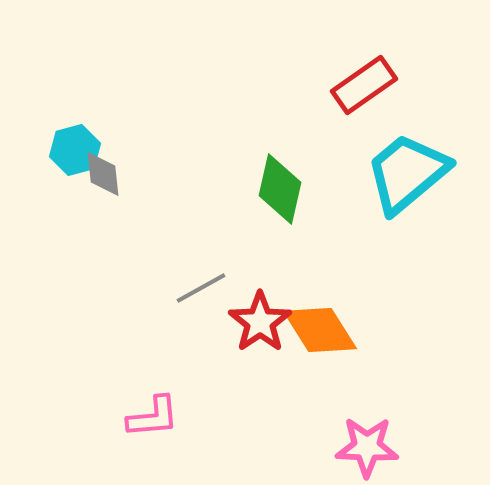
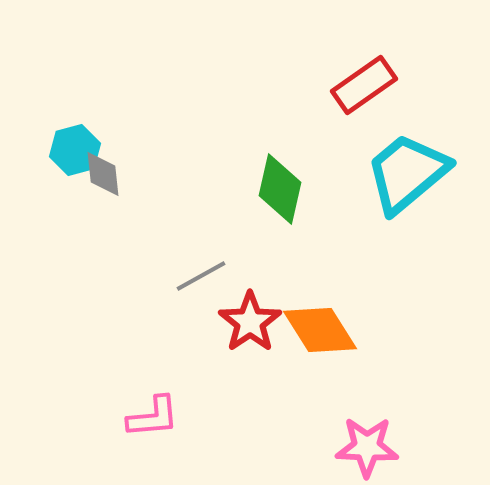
gray line: moved 12 px up
red star: moved 10 px left
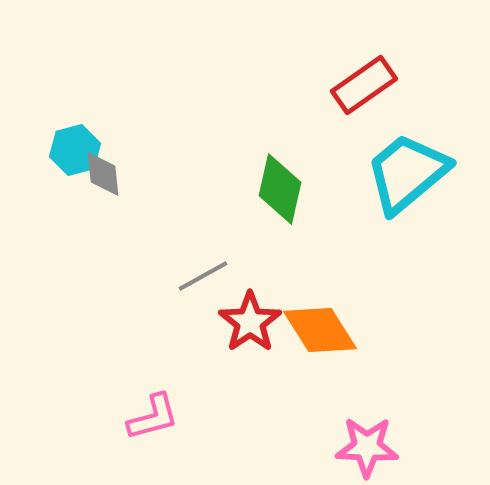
gray line: moved 2 px right
pink L-shape: rotated 10 degrees counterclockwise
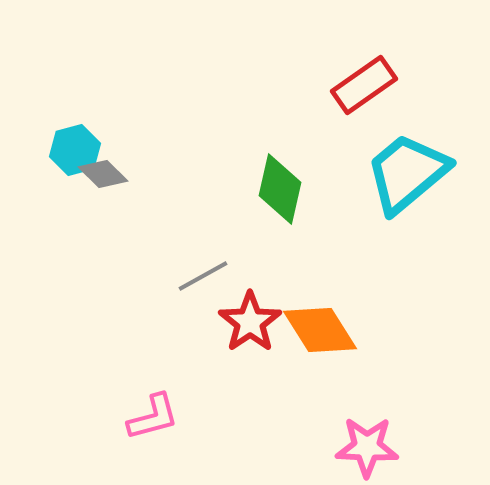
gray diamond: rotated 39 degrees counterclockwise
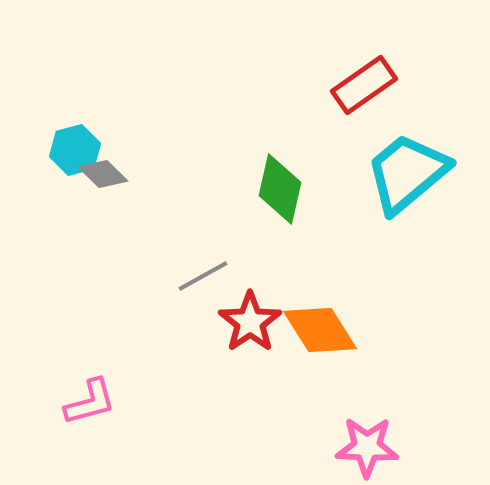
pink L-shape: moved 63 px left, 15 px up
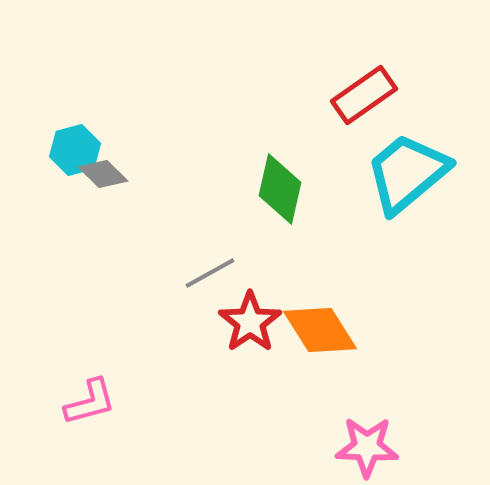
red rectangle: moved 10 px down
gray line: moved 7 px right, 3 px up
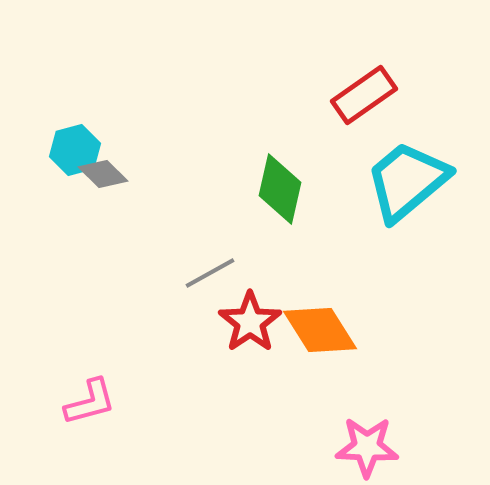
cyan trapezoid: moved 8 px down
